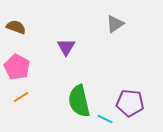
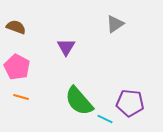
orange line: rotated 49 degrees clockwise
green semicircle: rotated 28 degrees counterclockwise
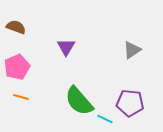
gray triangle: moved 17 px right, 26 px down
pink pentagon: rotated 20 degrees clockwise
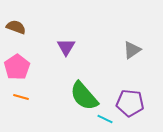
pink pentagon: rotated 10 degrees counterclockwise
green semicircle: moved 5 px right, 5 px up
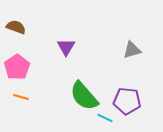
gray triangle: rotated 18 degrees clockwise
purple pentagon: moved 3 px left, 2 px up
cyan line: moved 1 px up
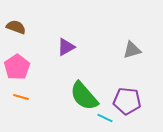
purple triangle: rotated 30 degrees clockwise
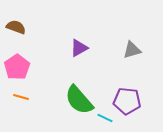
purple triangle: moved 13 px right, 1 px down
green semicircle: moved 5 px left, 4 px down
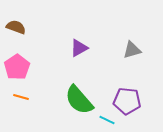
cyan line: moved 2 px right, 2 px down
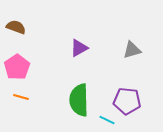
green semicircle: rotated 40 degrees clockwise
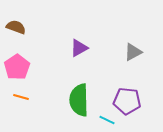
gray triangle: moved 1 px right, 2 px down; rotated 12 degrees counterclockwise
